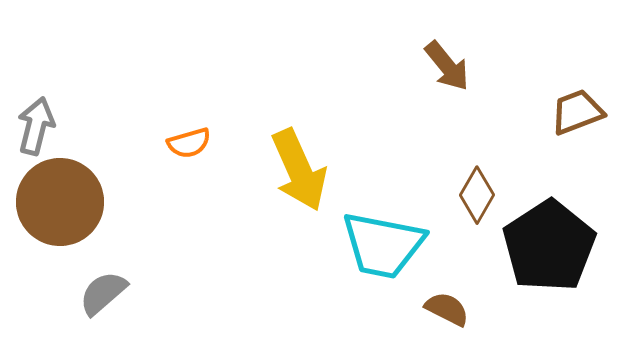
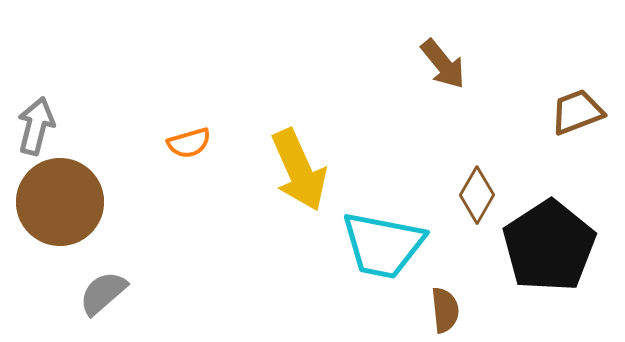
brown arrow: moved 4 px left, 2 px up
brown semicircle: moved 2 px left, 1 px down; rotated 57 degrees clockwise
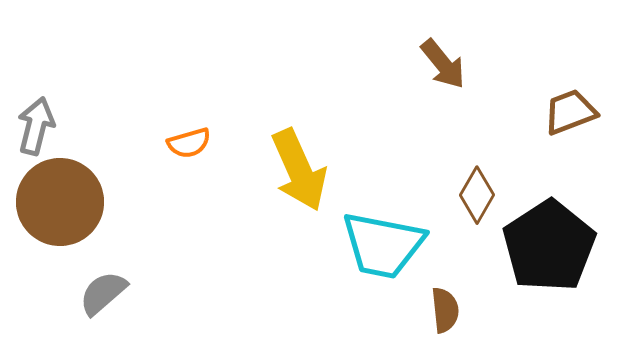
brown trapezoid: moved 7 px left
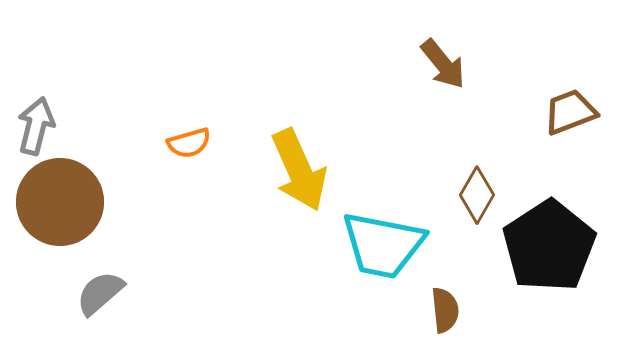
gray semicircle: moved 3 px left
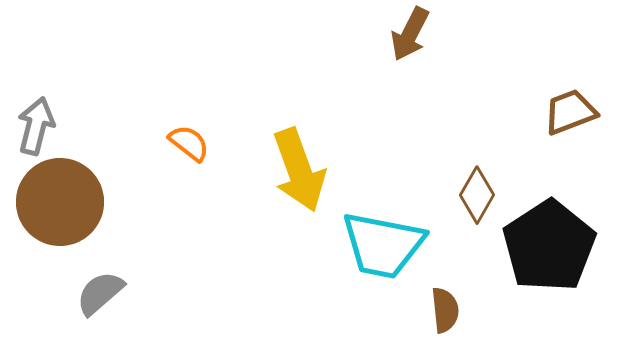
brown arrow: moved 33 px left, 30 px up; rotated 66 degrees clockwise
orange semicircle: rotated 126 degrees counterclockwise
yellow arrow: rotated 4 degrees clockwise
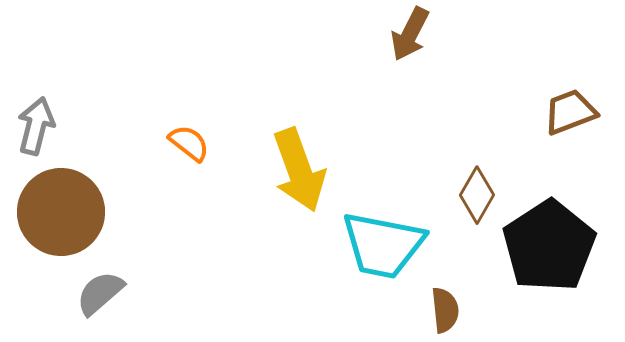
brown circle: moved 1 px right, 10 px down
